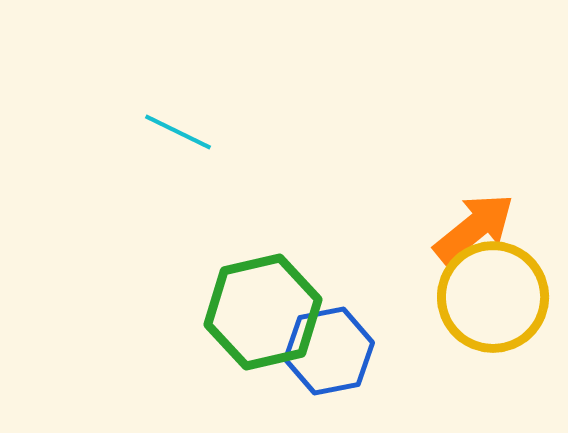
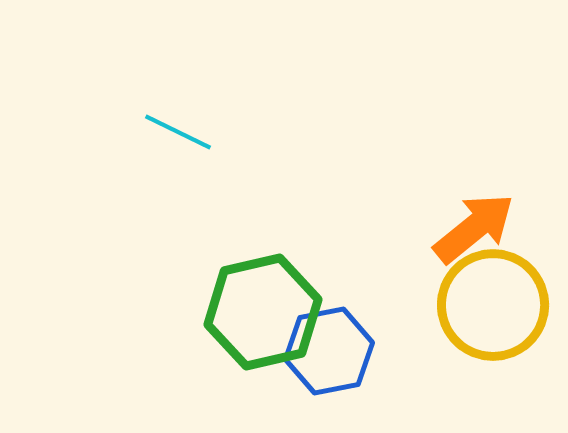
yellow circle: moved 8 px down
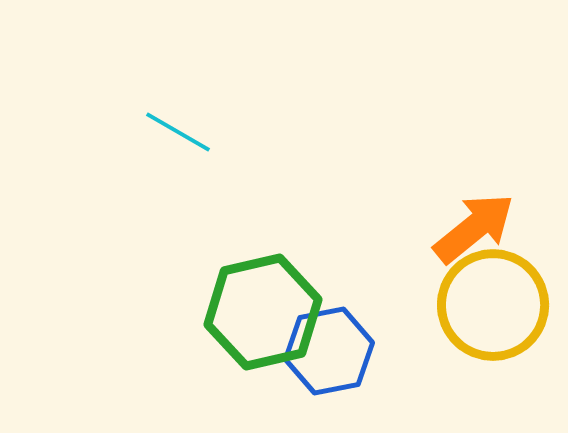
cyan line: rotated 4 degrees clockwise
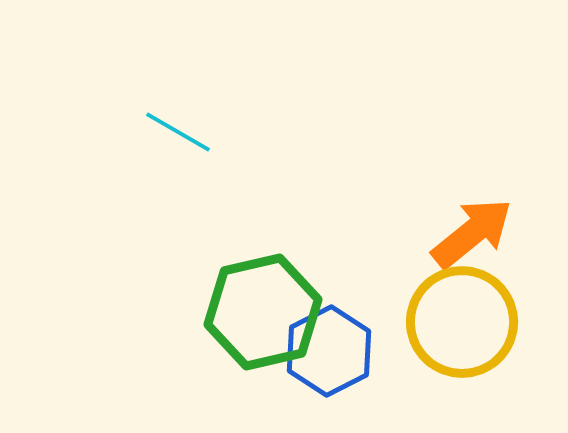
orange arrow: moved 2 px left, 5 px down
yellow circle: moved 31 px left, 17 px down
blue hexagon: rotated 16 degrees counterclockwise
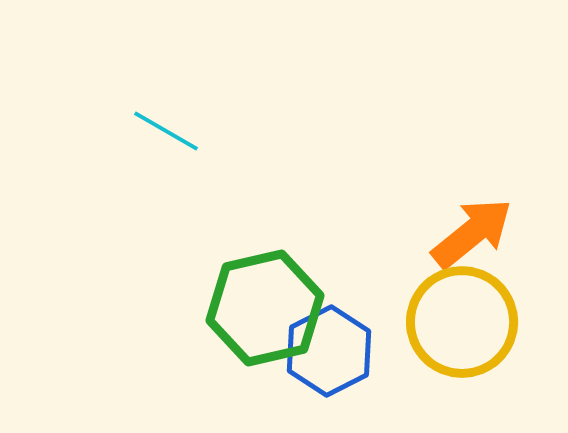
cyan line: moved 12 px left, 1 px up
green hexagon: moved 2 px right, 4 px up
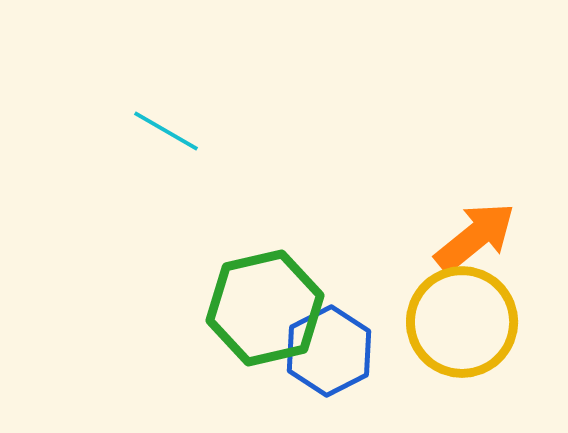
orange arrow: moved 3 px right, 4 px down
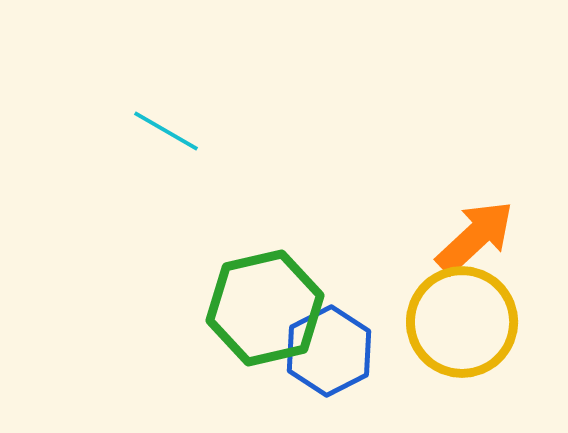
orange arrow: rotated 4 degrees counterclockwise
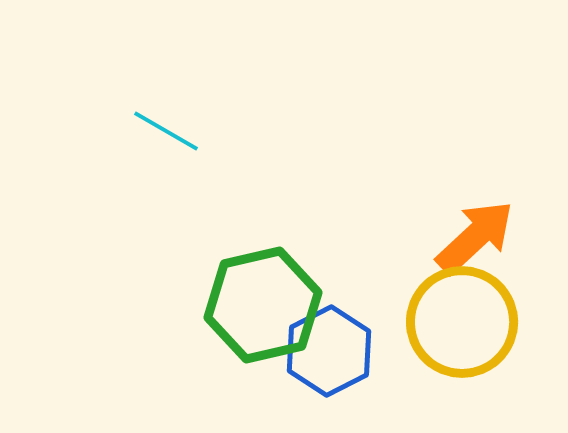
green hexagon: moved 2 px left, 3 px up
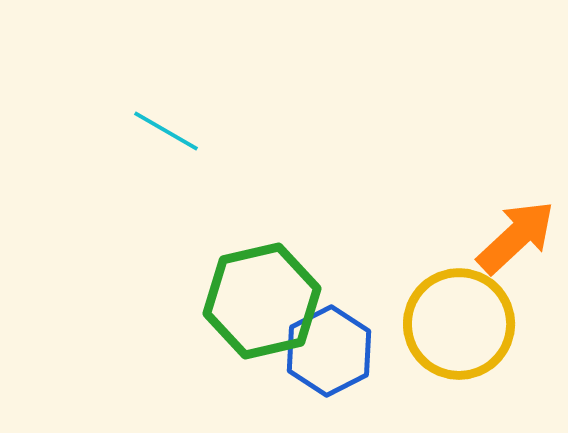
orange arrow: moved 41 px right
green hexagon: moved 1 px left, 4 px up
yellow circle: moved 3 px left, 2 px down
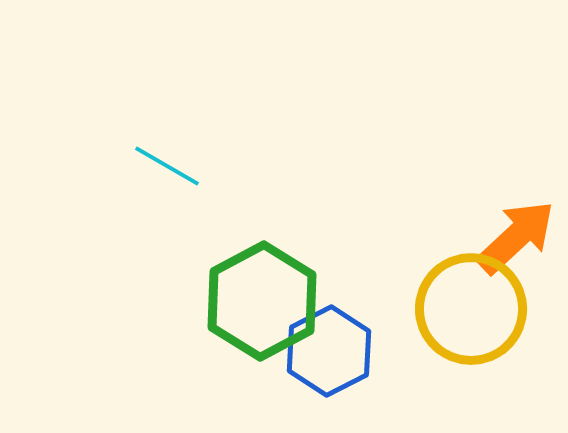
cyan line: moved 1 px right, 35 px down
green hexagon: rotated 15 degrees counterclockwise
yellow circle: moved 12 px right, 15 px up
